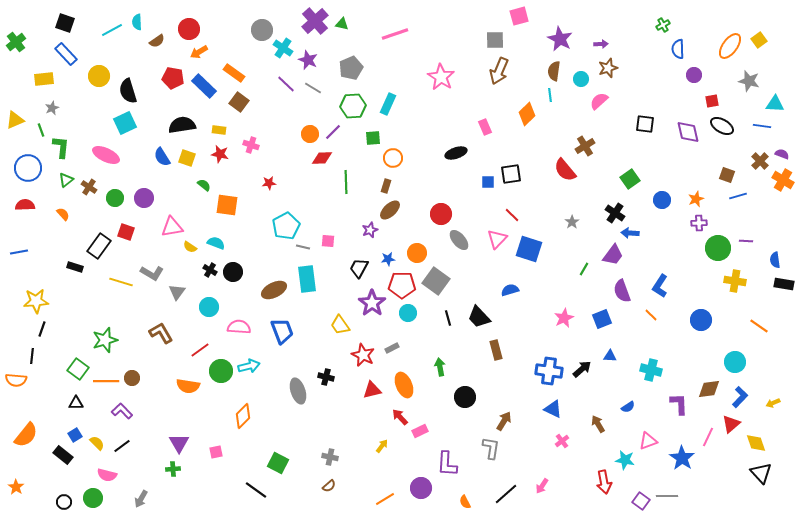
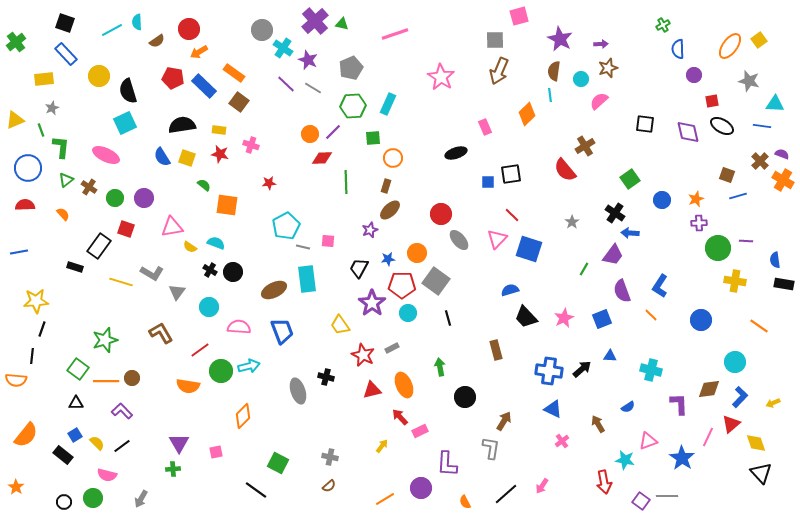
red square at (126, 232): moved 3 px up
black trapezoid at (479, 317): moved 47 px right
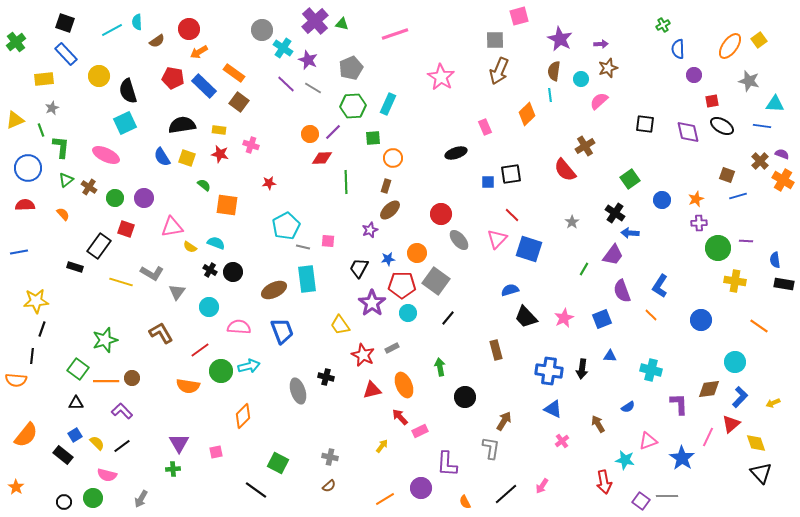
black line at (448, 318): rotated 56 degrees clockwise
black arrow at (582, 369): rotated 138 degrees clockwise
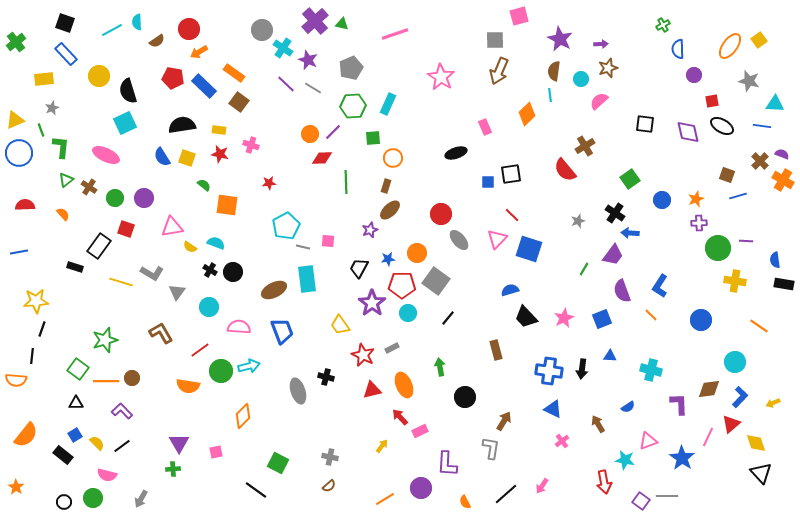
blue circle at (28, 168): moved 9 px left, 15 px up
gray star at (572, 222): moved 6 px right, 1 px up; rotated 16 degrees clockwise
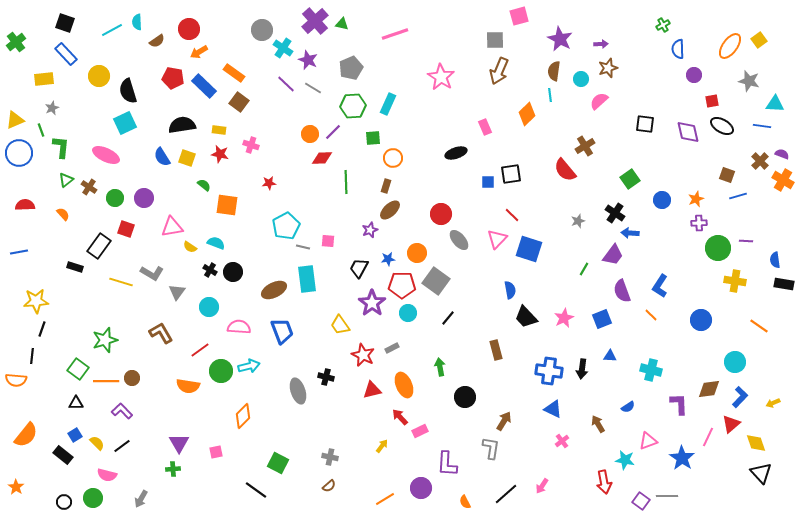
blue semicircle at (510, 290): rotated 96 degrees clockwise
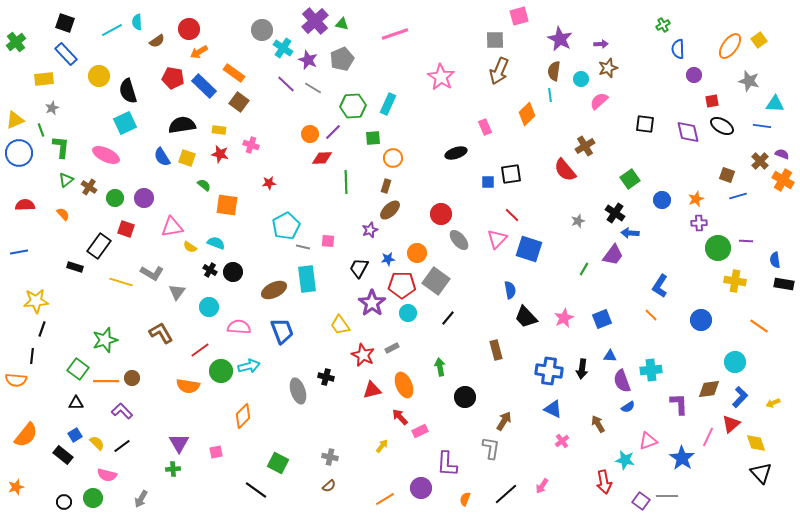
gray pentagon at (351, 68): moved 9 px left, 9 px up
purple semicircle at (622, 291): moved 90 px down
cyan cross at (651, 370): rotated 20 degrees counterclockwise
orange star at (16, 487): rotated 21 degrees clockwise
orange semicircle at (465, 502): moved 3 px up; rotated 48 degrees clockwise
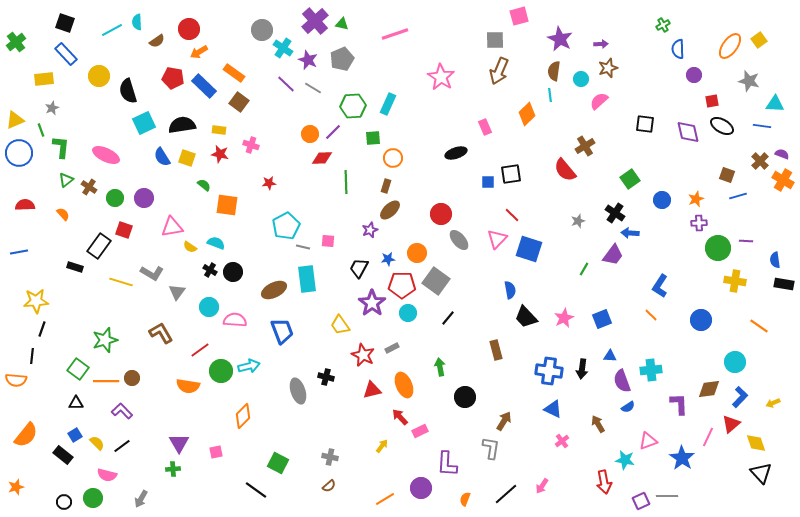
cyan square at (125, 123): moved 19 px right
red square at (126, 229): moved 2 px left, 1 px down
pink semicircle at (239, 327): moved 4 px left, 7 px up
purple square at (641, 501): rotated 30 degrees clockwise
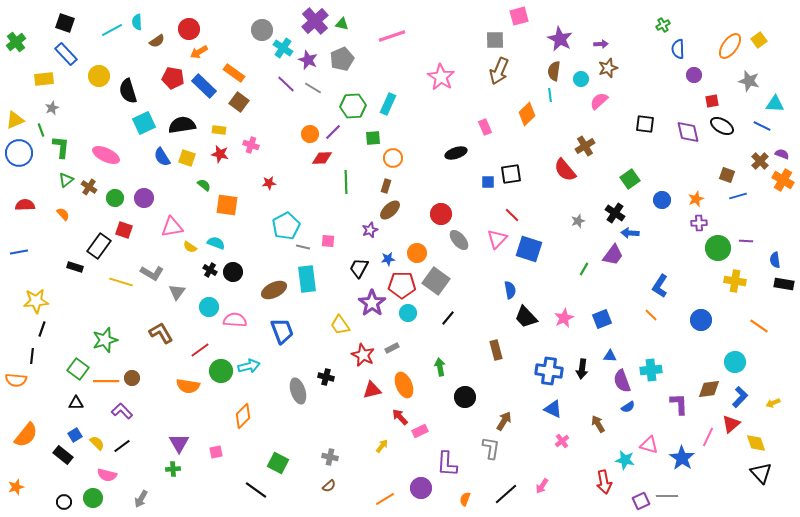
pink line at (395, 34): moved 3 px left, 2 px down
blue line at (762, 126): rotated 18 degrees clockwise
pink triangle at (648, 441): moved 1 px right, 4 px down; rotated 36 degrees clockwise
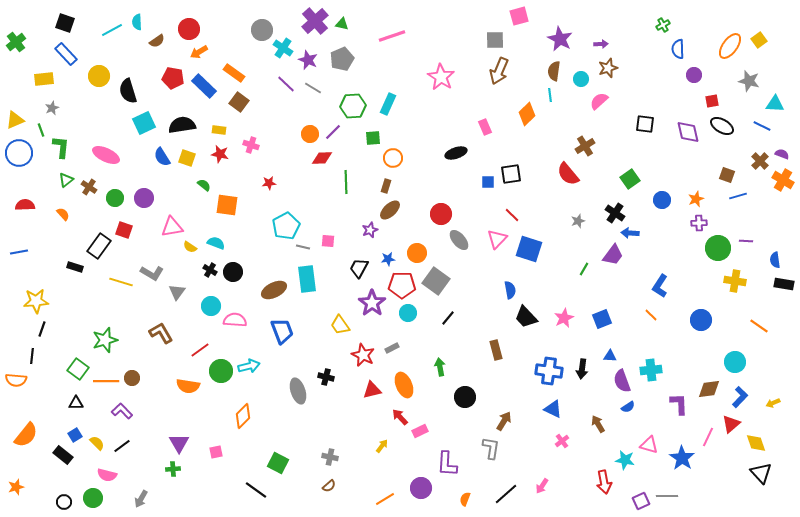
red semicircle at (565, 170): moved 3 px right, 4 px down
cyan circle at (209, 307): moved 2 px right, 1 px up
